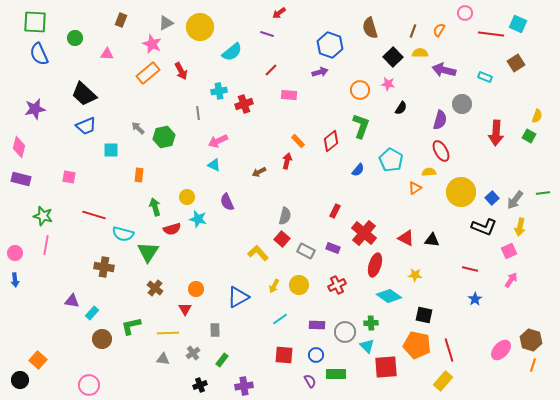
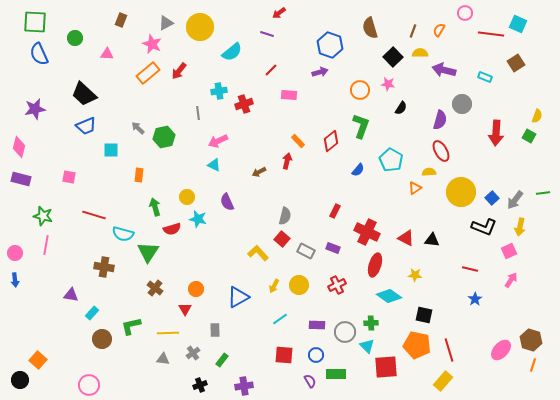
red arrow at (181, 71): moved 2 px left; rotated 66 degrees clockwise
red cross at (364, 233): moved 3 px right, 1 px up; rotated 15 degrees counterclockwise
purple triangle at (72, 301): moved 1 px left, 6 px up
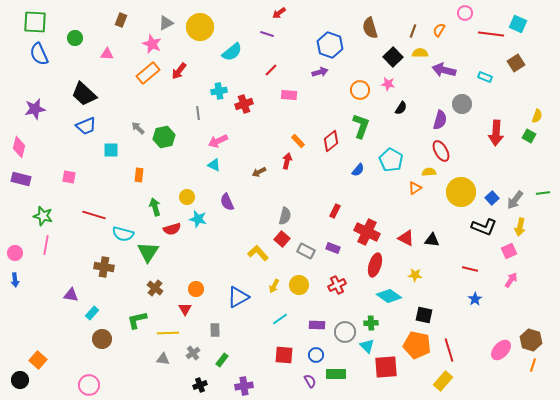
green L-shape at (131, 326): moved 6 px right, 6 px up
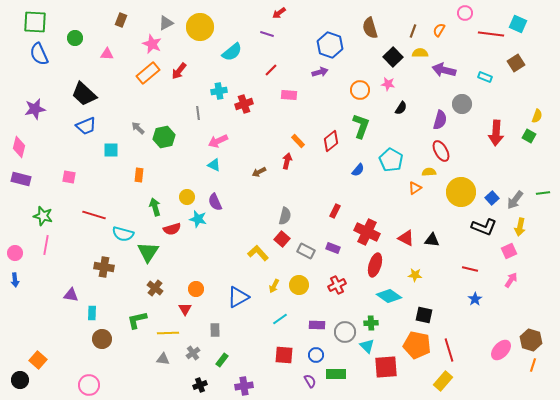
purple semicircle at (227, 202): moved 12 px left
cyan rectangle at (92, 313): rotated 40 degrees counterclockwise
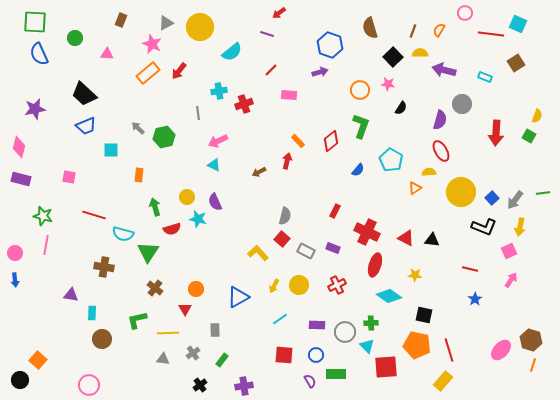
black cross at (200, 385): rotated 16 degrees counterclockwise
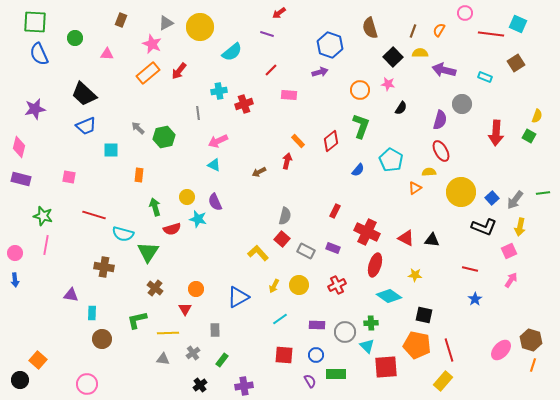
pink circle at (89, 385): moved 2 px left, 1 px up
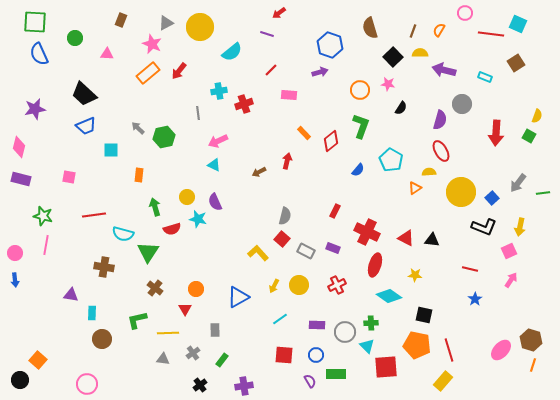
orange rectangle at (298, 141): moved 6 px right, 8 px up
gray arrow at (515, 200): moved 3 px right, 17 px up
red line at (94, 215): rotated 25 degrees counterclockwise
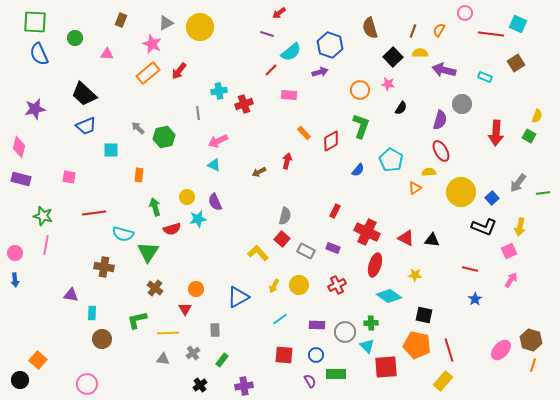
cyan semicircle at (232, 52): moved 59 px right
red diamond at (331, 141): rotated 10 degrees clockwise
red line at (94, 215): moved 2 px up
cyan star at (198, 219): rotated 24 degrees counterclockwise
